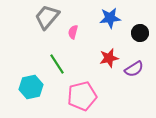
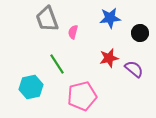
gray trapezoid: moved 2 px down; rotated 60 degrees counterclockwise
purple semicircle: rotated 108 degrees counterclockwise
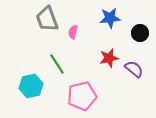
cyan hexagon: moved 1 px up
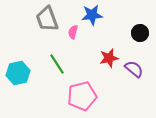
blue star: moved 18 px left, 3 px up
cyan hexagon: moved 13 px left, 13 px up
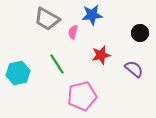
gray trapezoid: rotated 40 degrees counterclockwise
red star: moved 8 px left, 3 px up
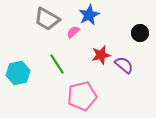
blue star: moved 3 px left; rotated 20 degrees counterclockwise
pink semicircle: rotated 32 degrees clockwise
purple semicircle: moved 10 px left, 4 px up
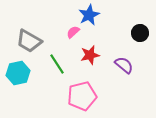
gray trapezoid: moved 18 px left, 22 px down
red star: moved 11 px left
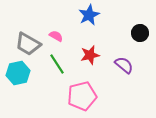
pink semicircle: moved 17 px left, 4 px down; rotated 72 degrees clockwise
gray trapezoid: moved 1 px left, 3 px down
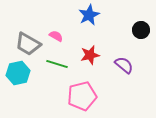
black circle: moved 1 px right, 3 px up
green line: rotated 40 degrees counterclockwise
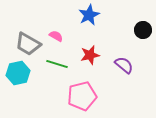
black circle: moved 2 px right
